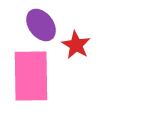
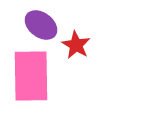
purple ellipse: rotated 16 degrees counterclockwise
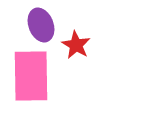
purple ellipse: rotated 32 degrees clockwise
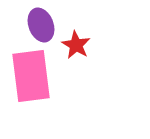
pink rectangle: rotated 6 degrees counterclockwise
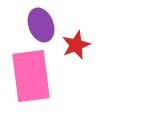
red star: rotated 20 degrees clockwise
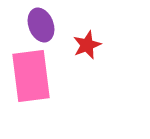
red star: moved 11 px right
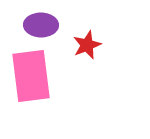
purple ellipse: rotated 68 degrees counterclockwise
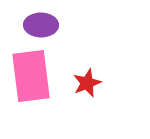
red star: moved 38 px down
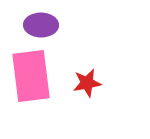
red star: rotated 12 degrees clockwise
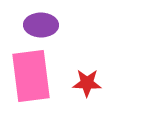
red star: rotated 12 degrees clockwise
